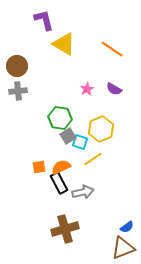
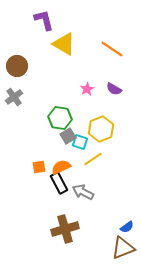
gray cross: moved 4 px left, 6 px down; rotated 30 degrees counterclockwise
gray arrow: rotated 140 degrees counterclockwise
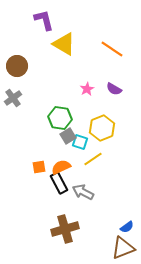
gray cross: moved 1 px left, 1 px down
yellow hexagon: moved 1 px right, 1 px up
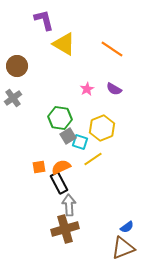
gray arrow: moved 14 px left, 13 px down; rotated 60 degrees clockwise
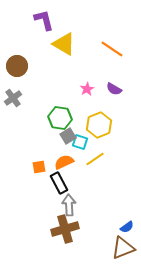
yellow hexagon: moved 3 px left, 3 px up
yellow line: moved 2 px right
orange semicircle: moved 3 px right, 5 px up
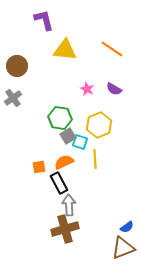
yellow triangle: moved 1 px right, 6 px down; rotated 25 degrees counterclockwise
pink star: rotated 16 degrees counterclockwise
yellow line: rotated 60 degrees counterclockwise
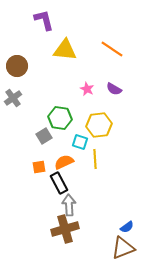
yellow hexagon: rotated 15 degrees clockwise
gray square: moved 24 px left
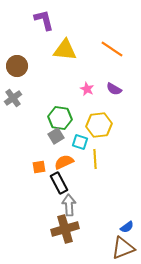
gray square: moved 12 px right
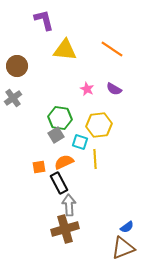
gray square: moved 1 px up
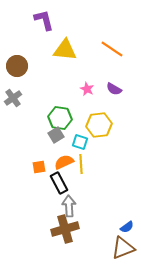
yellow line: moved 14 px left, 5 px down
gray arrow: moved 1 px down
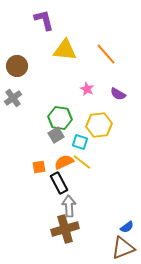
orange line: moved 6 px left, 5 px down; rotated 15 degrees clockwise
purple semicircle: moved 4 px right, 5 px down
yellow line: moved 1 px right, 2 px up; rotated 48 degrees counterclockwise
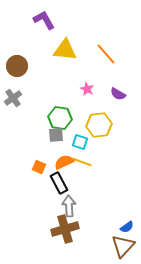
purple L-shape: rotated 15 degrees counterclockwise
gray square: rotated 28 degrees clockwise
yellow line: rotated 18 degrees counterclockwise
orange square: rotated 32 degrees clockwise
brown triangle: moved 2 px up; rotated 25 degrees counterclockwise
